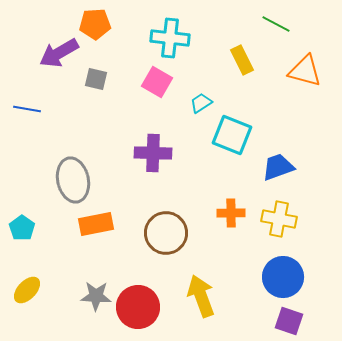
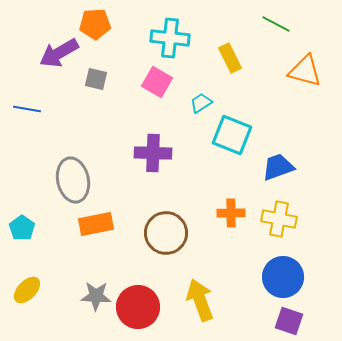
yellow rectangle: moved 12 px left, 2 px up
yellow arrow: moved 1 px left, 4 px down
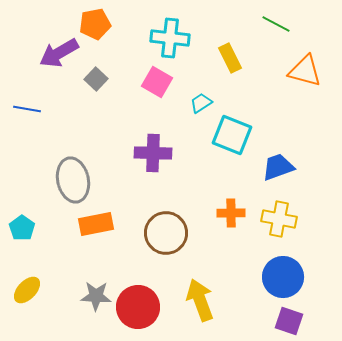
orange pentagon: rotated 8 degrees counterclockwise
gray square: rotated 30 degrees clockwise
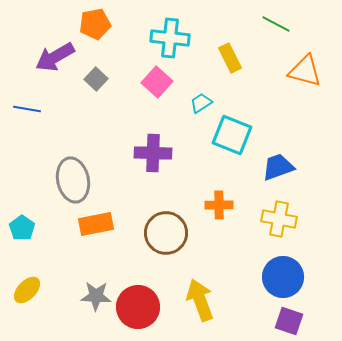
purple arrow: moved 4 px left, 4 px down
pink square: rotated 12 degrees clockwise
orange cross: moved 12 px left, 8 px up
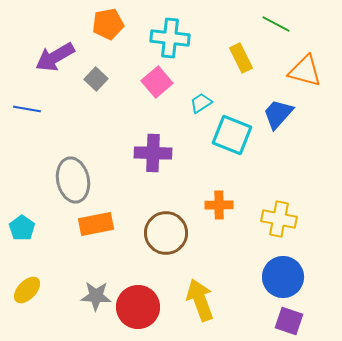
orange pentagon: moved 13 px right
yellow rectangle: moved 11 px right
pink square: rotated 8 degrees clockwise
blue trapezoid: moved 53 px up; rotated 28 degrees counterclockwise
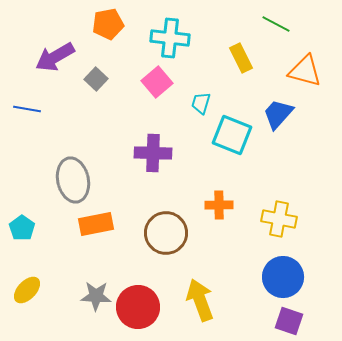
cyan trapezoid: rotated 40 degrees counterclockwise
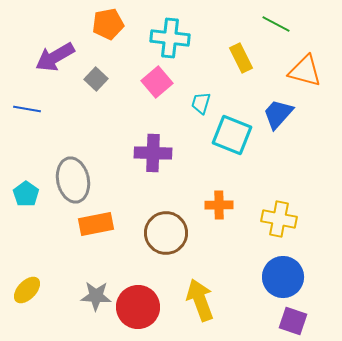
cyan pentagon: moved 4 px right, 34 px up
purple square: moved 4 px right
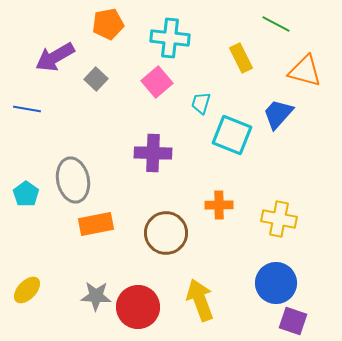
blue circle: moved 7 px left, 6 px down
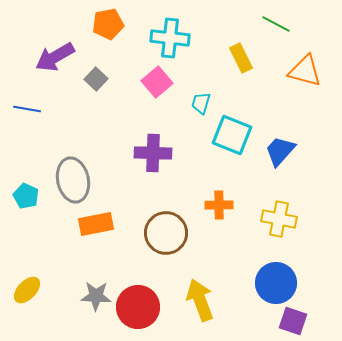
blue trapezoid: moved 2 px right, 37 px down
cyan pentagon: moved 2 px down; rotated 10 degrees counterclockwise
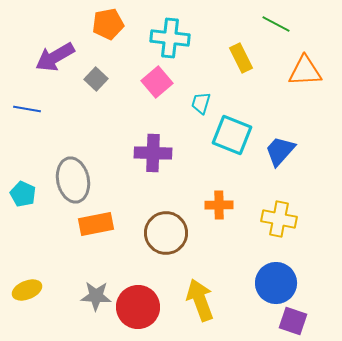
orange triangle: rotated 18 degrees counterclockwise
cyan pentagon: moved 3 px left, 2 px up
yellow ellipse: rotated 24 degrees clockwise
